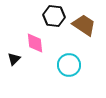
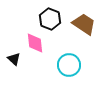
black hexagon: moved 4 px left, 3 px down; rotated 15 degrees clockwise
brown trapezoid: moved 1 px up
black triangle: rotated 32 degrees counterclockwise
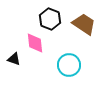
black triangle: rotated 24 degrees counterclockwise
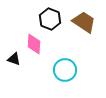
brown trapezoid: moved 2 px up
pink diamond: moved 1 px left, 1 px down; rotated 10 degrees clockwise
cyan circle: moved 4 px left, 5 px down
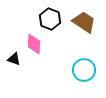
cyan circle: moved 19 px right
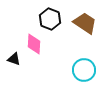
brown trapezoid: moved 1 px right, 1 px down
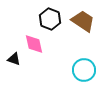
brown trapezoid: moved 2 px left, 2 px up
pink diamond: rotated 15 degrees counterclockwise
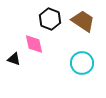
cyan circle: moved 2 px left, 7 px up
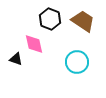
black triangle: moved 2 px right
cyan circle: moved 5 px left, 1 px up
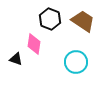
pink diamond: rotated 20 degrees clockwise
cyan circle: moved 1 px left
